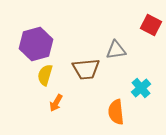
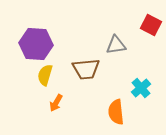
purple hexagon: rotated 20 degrees clockwise
gray triangle: moved 5 px up
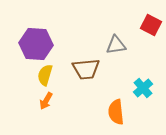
cyan cross: moved 2 px right
orange arrow: moved 10 px left, 2 px up
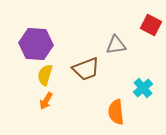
brown trapezoid: rotated 16 degrees counterclockwise
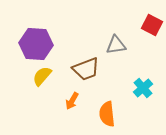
red square: moved 1 px right
yellow semicircle: moved 3 px left, 1 px down; rotated 25 degrees clockwise
orange arrow: moved 26 px right
orange semicircle: moved 9 px left, 2 px down
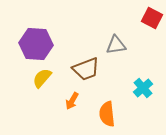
red square: moved 7 px up
yellow semicircle: moved 2 px down
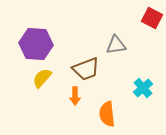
orange arrow: moved 3 px right, 5 px up; rotated 30 degrees counterclockwise
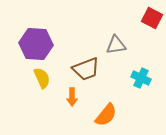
yellow semicircle: rotated 115 degrees clockwise
cyan cross: moved 2 px left, 10 px up; rotated 24 degrees counterclockwise
orange arrow: moved 3 px left, 1 px down
orange semicircle: moved 1 px left, 1 px down; rotated 135 degrees counterclockwise
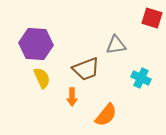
red square: rotated 10 degrees counterclockwise
